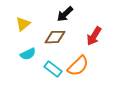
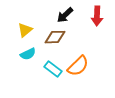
black arrow: moved 1 px down
yellow triangle: moved 2 px right, 6 px down
red arrow: moved 3 px right, 20 px up; rotated 30 degrees counterclockwise
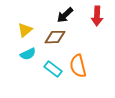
orange semicircle: rotated 120 degrees clockwise
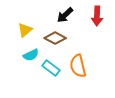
brown diamond: moved 1 px down; rotated 30 degrees clockwise
cyan semicircle: moved 3 px right, 1 px down
cyan rectangle: moved 2 px left, 1 px up
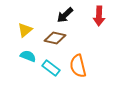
red arrow: moved 2 px right
brown diamond: rotated 15 degrees counterclockwise
cyan semicircle: moved 3 px left, 1 px down; rotated 133 degrees counterclockwise
